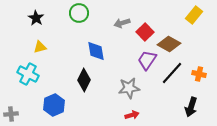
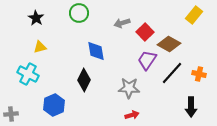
gray star: rotated 10 degrees clockwise
black arrow: rotated 18 degrees counterclockwise
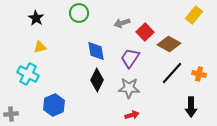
purple trapezoid: moved 17 px left, 2 px up
black diamond: moved 13 px right
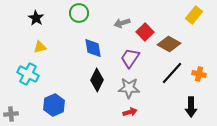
blue diamond: moved 3 px left, 3 px up
red arrow: moved 2 px left, 3 px up
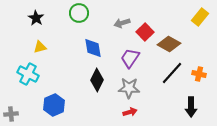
yellow rectangle: moved 6 px right, 2 px down
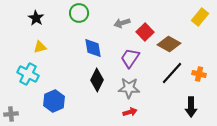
blue hexagon: moved 4 px up
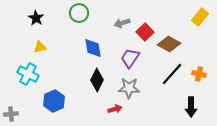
black line: moved 1 px down
red arrow: moved 15 px left, 3 px up
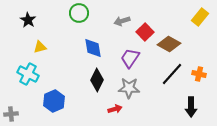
black star: moved 8 px left, 2 px down
gray arrow: moved 2 px up
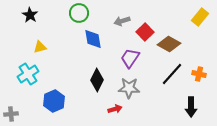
black star: moved 2 px right, 5 px up
blue diamond: moved 9 px up
cyan cross: rotated 30 degrees clockwise
